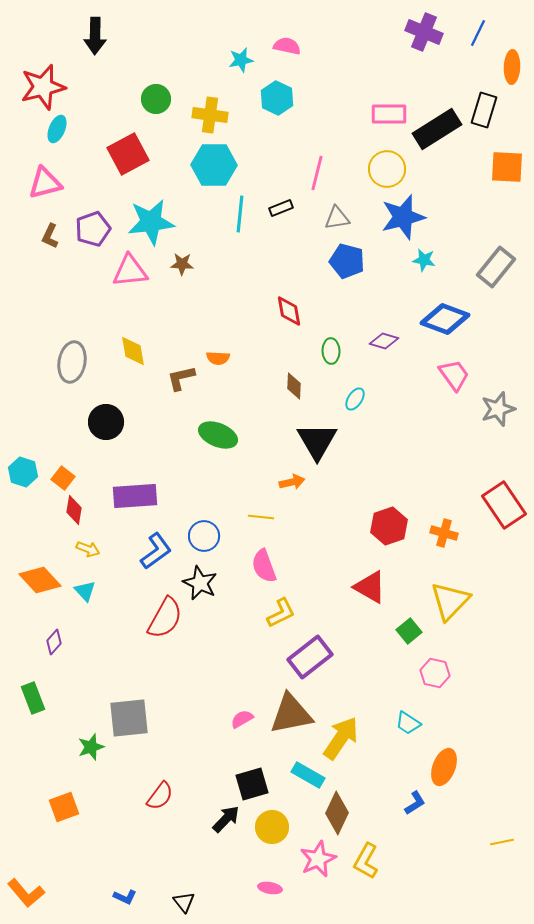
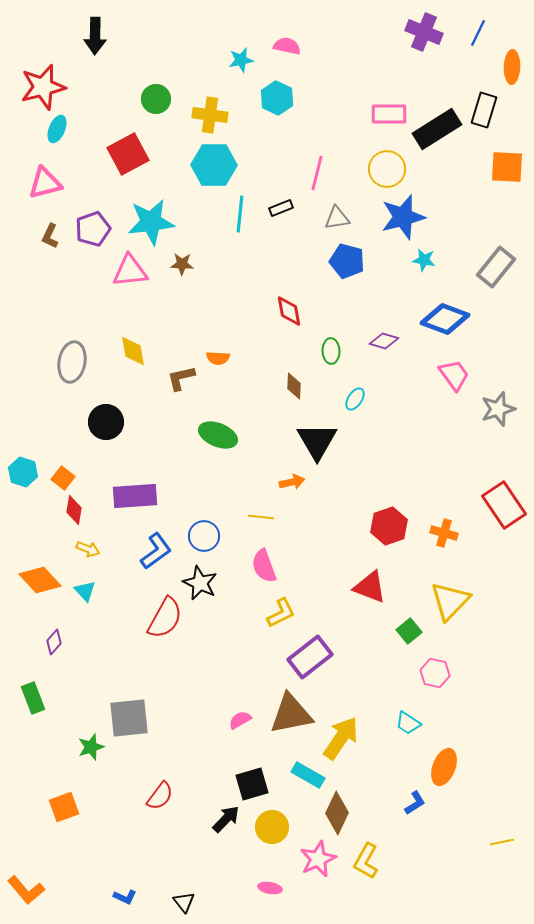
red triangle at (370, 587): rotated 9 degrees counterclockwise
pink semicircle at (242, 719): moved 2 px left, 1 px down
orange L-shape at (26, 893): moved 3 px up
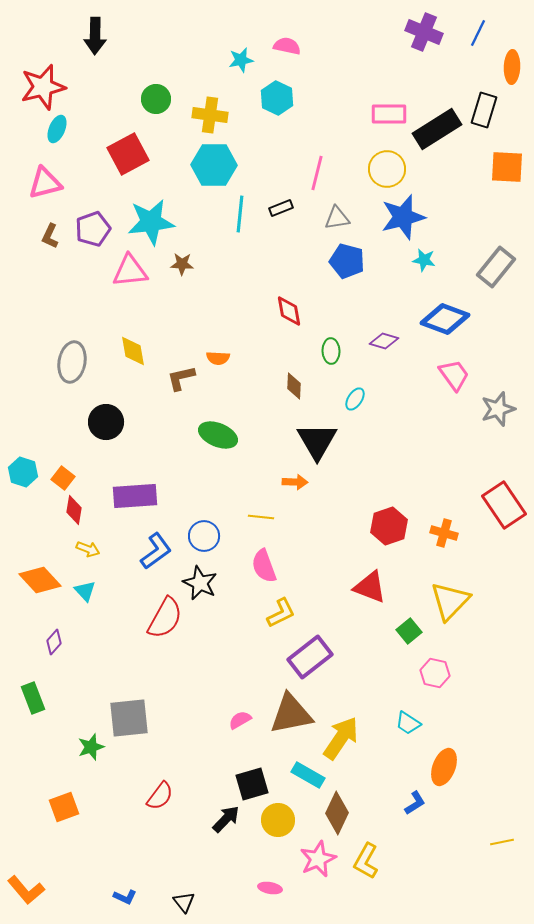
orange arrow at (292, 482): moved 3 px right; rotated 15 degrees clockwise
yellow circle at (272, 827): moved 6 px right, 7 px up
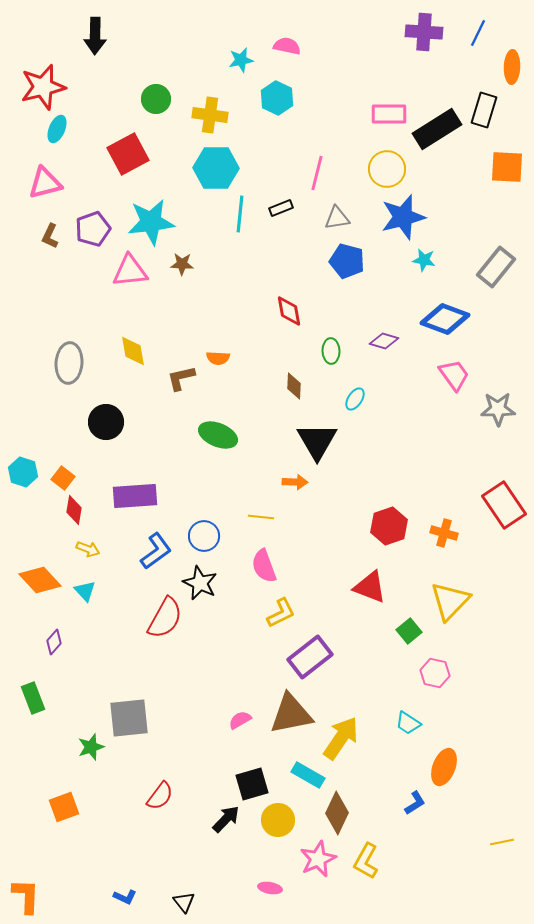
purple cross at (424, 32): rotated 18 degrees counterclockwise
cyan hexagon at (214, 165): moved 2 px right, 3 px down
gray ellipse at (72, 362): moved 3 px left, 1 px down; rotated 6 degrees counterclockwise
gray star at (498, 409): rotated 16 degrees clockwise
orange L-shape at (26, 890): moved 6 px down; rotated 138 degrees counterclockwise
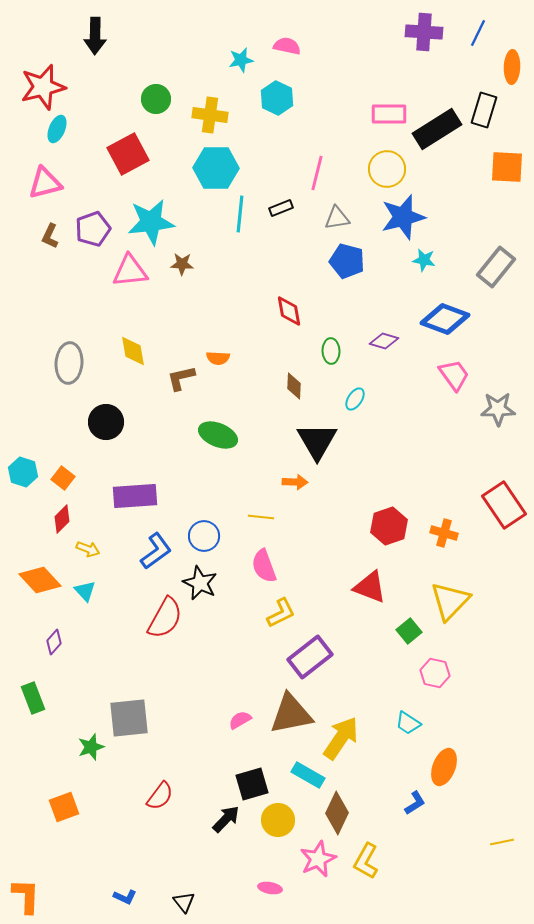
red diamond at (74, 510): moved 12 px left, 9 px down; rotated 36 degrees clockwise
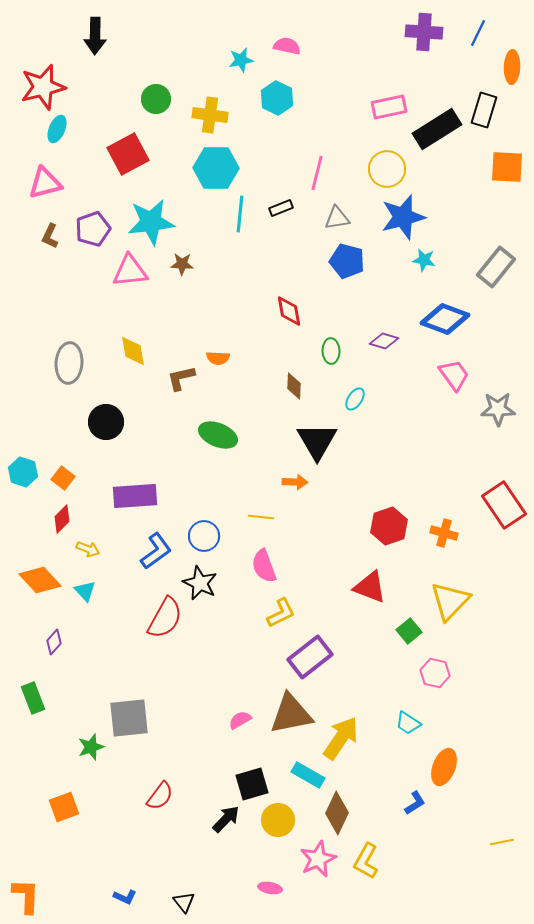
pink rectangle at (389, 114): moved 7 px up; rotated 12 degrees counterclockwise
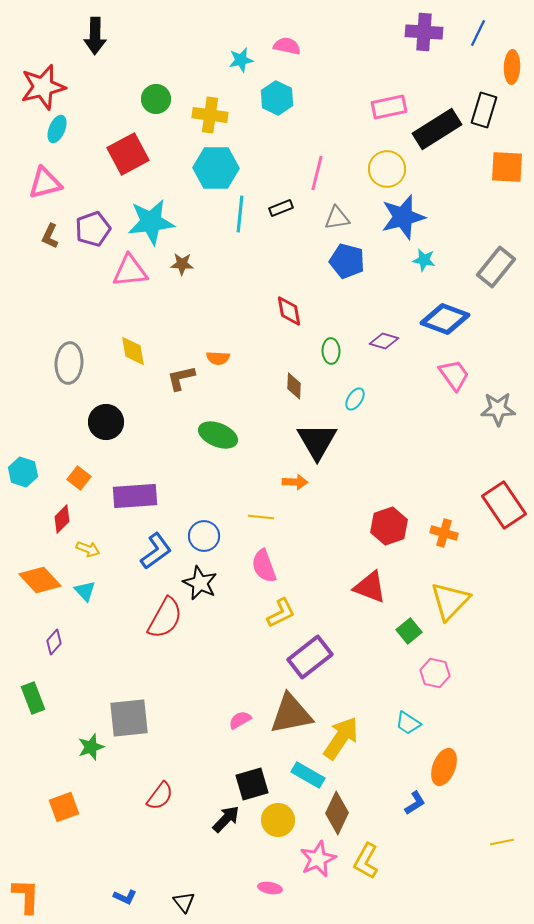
orange square at (63, 478): moved 16 px right
